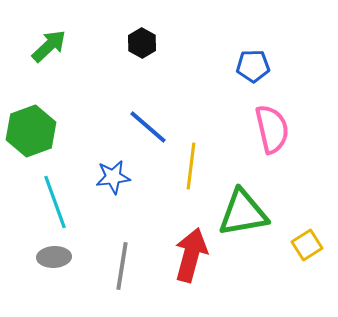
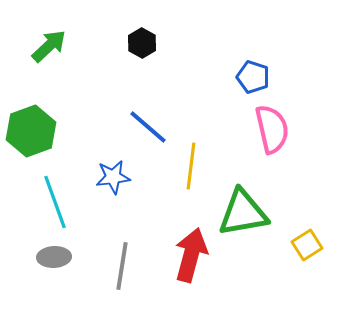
blue pentagon: moved 11 px down; rotated 20 degrees clockwise
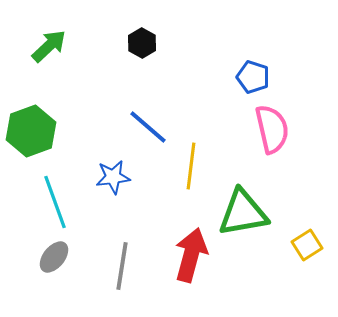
gray ellipse: rotated 48 degrees counterclockwise
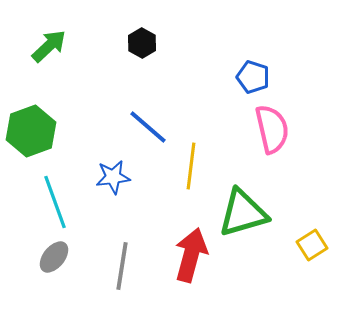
green triangle: rotated 6 degrees counterclockwise
yellow square: moved 5 px right
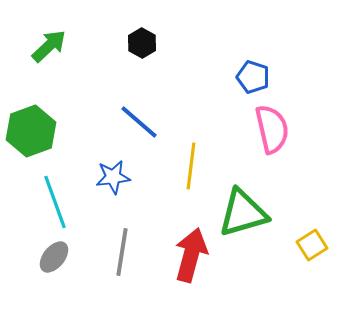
blue line: moved 9 px left, 5 px up
gray line: moved 14 px up
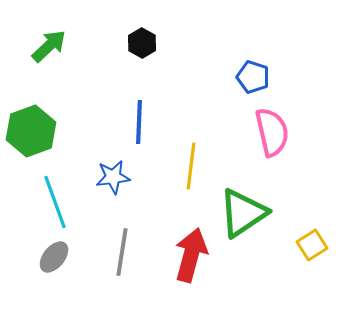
blue line: rotated 51 degrees clockwise
pink semicircle: moved 3 px down
green triangle: rotated 18 degrees counterclockwise
